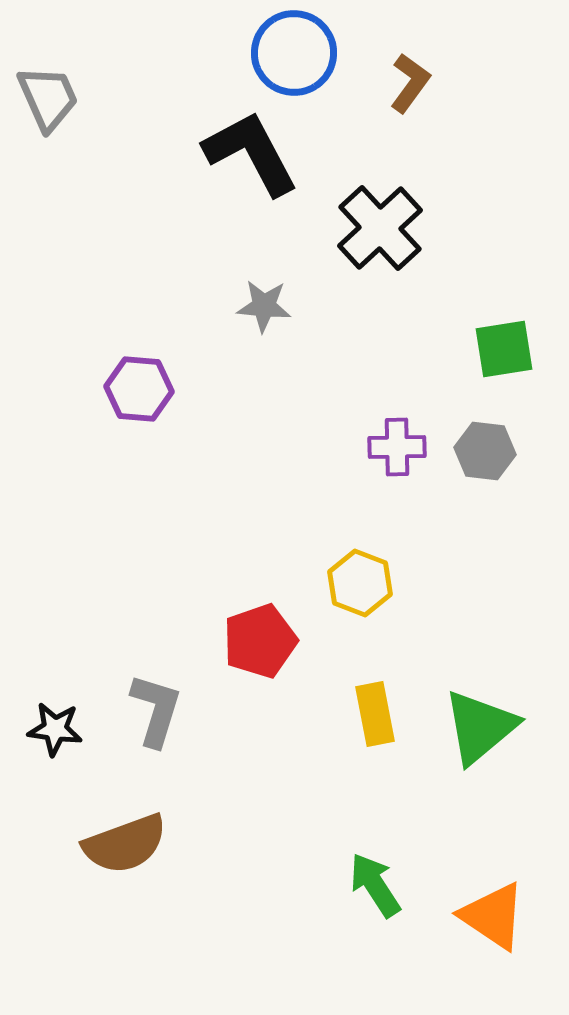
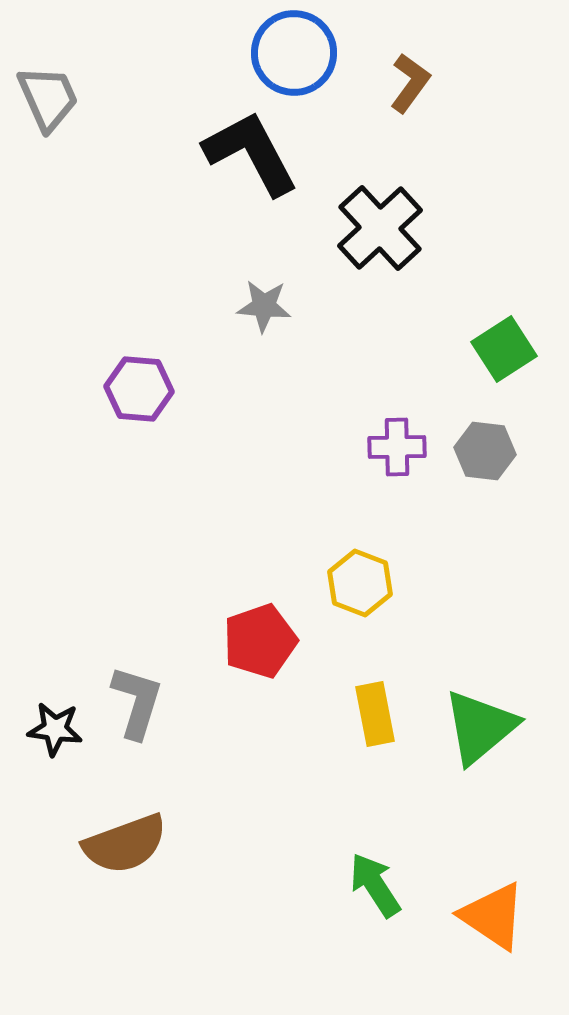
green square: rotated 24 degrees counterclockwise
gray L-shape: moved 19 px left, 8 px up
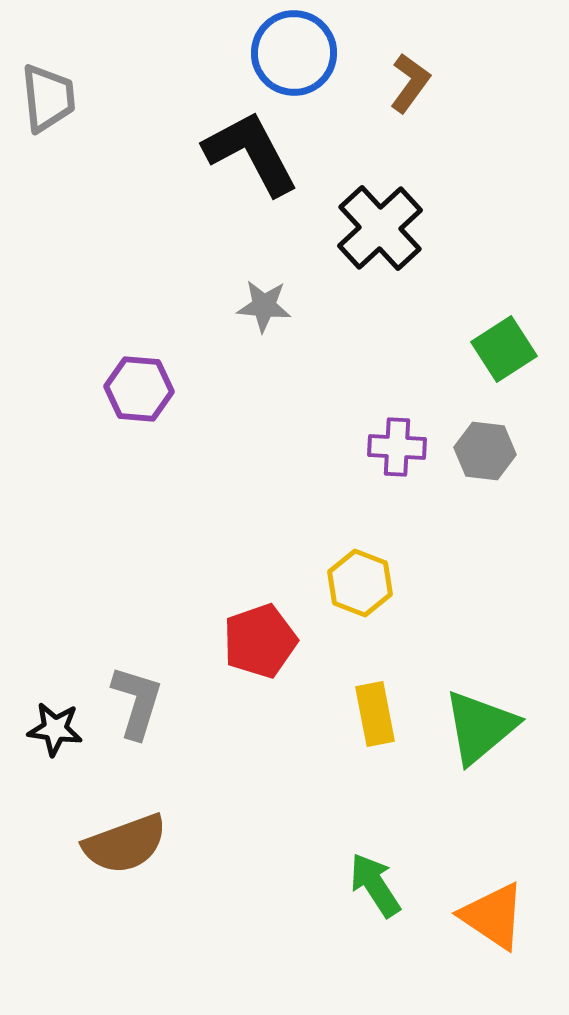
gray trapezoid: rotated 18 degrees clockwise
purple cross: rotated 4 degrees clockwise
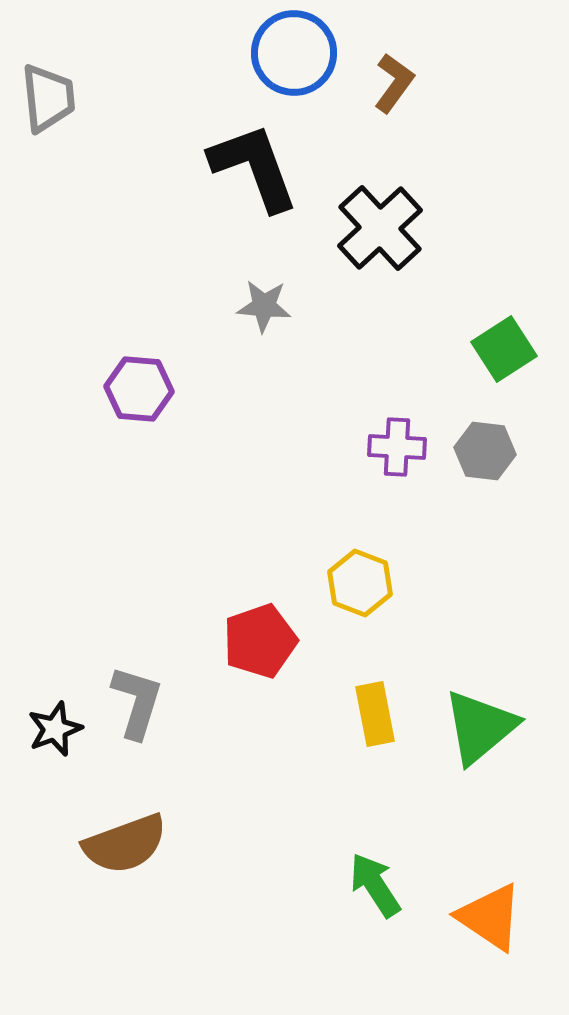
brown L-shape: moved 16 px left
black L-shape: moved 3 px right, 14 px down; rotated 8 degrees clockwise
black star: rotated 28 degrees counterclockwise
orange triangle: moved 3 px left, 1 px down
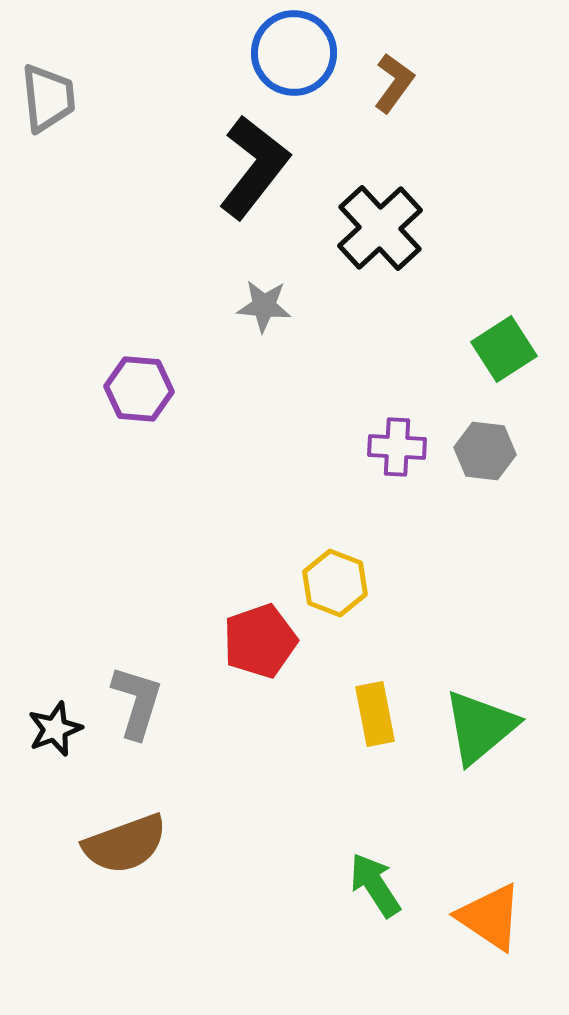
black L-shape: rotated 58 degrees clockwise
yellow hexagon: moved 25 px left
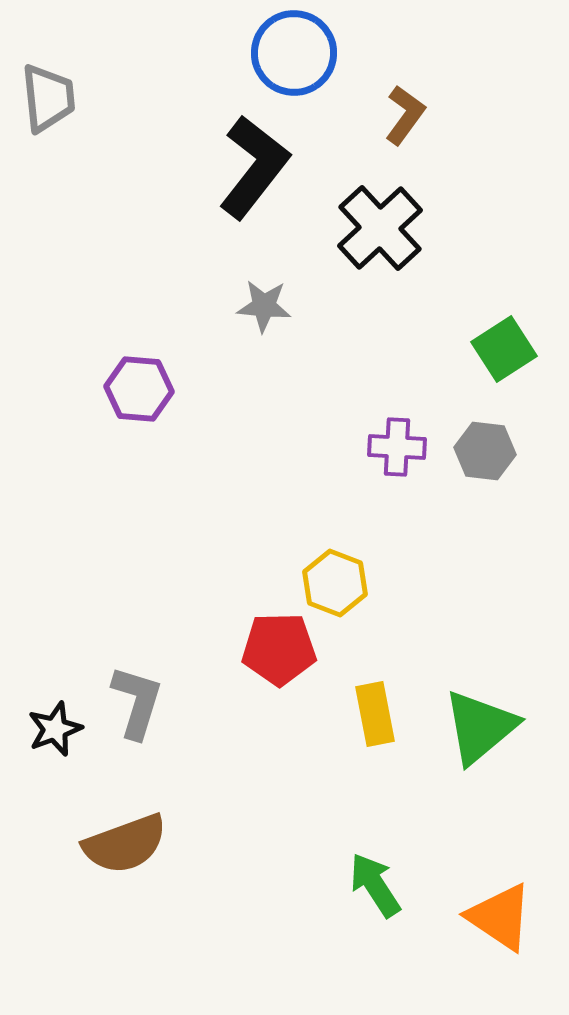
brown L-shape: moved 11 px right, 32 px down
red pentagon: moved 19 px right, 8 px down; rotated 18 degrees clockwise
orange triangle: moved 10 px right
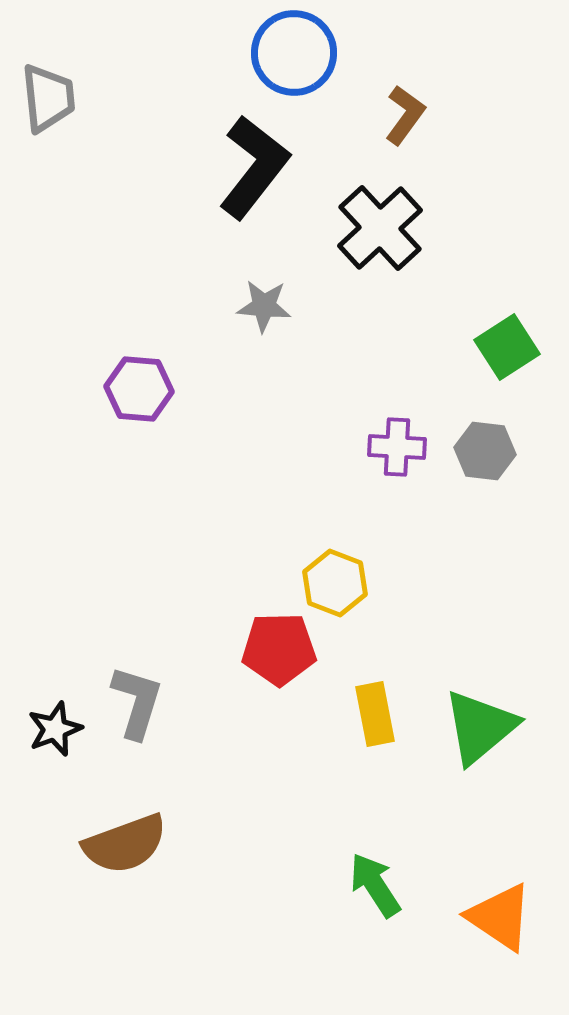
green square: moved 3 px right, 2 px up
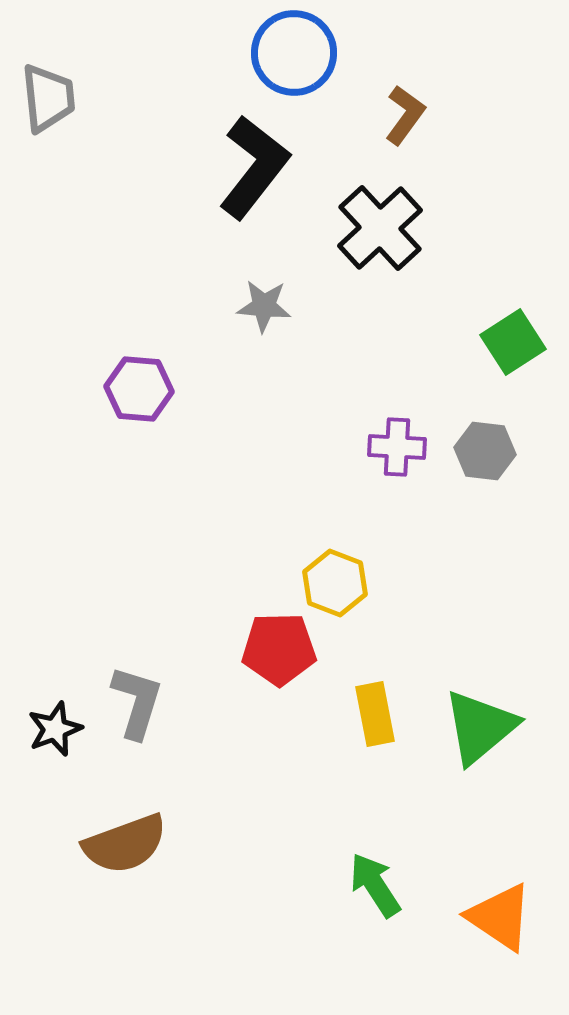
green square: moved 6 px right, 5 px up
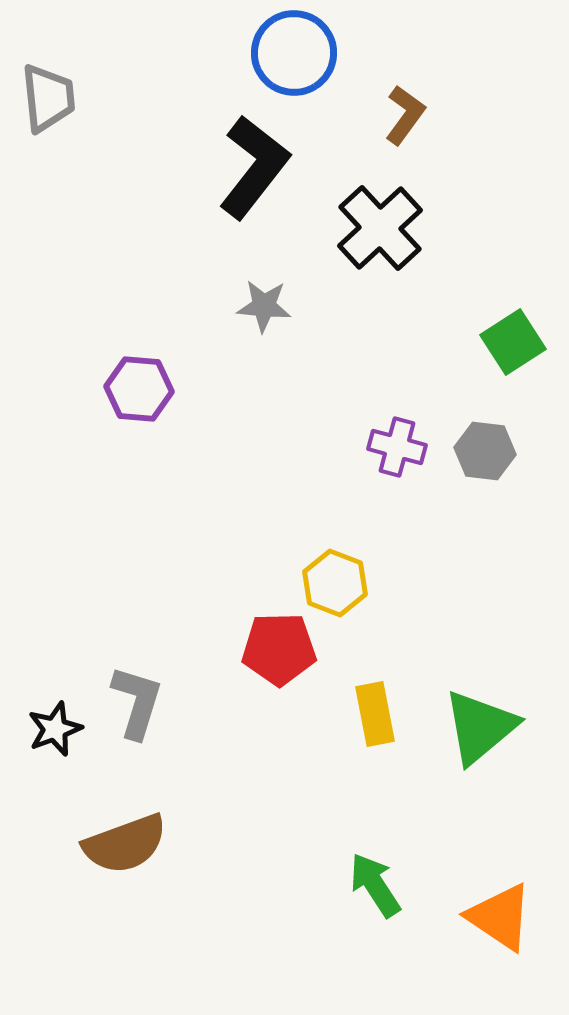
purple cross: rotated 12 degrees clockwise
